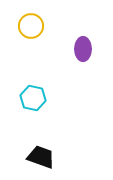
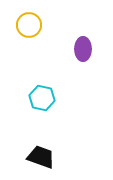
yellow circle: moved 2 px left, 1 px up
cyan hexagon: moved 9 px right
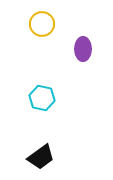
yellow circle: moved 13 px right, 1 px up
black trapezoid: rotated 124 degrees clockwise
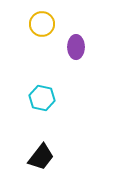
purple ellipse: moved 7 px left, 2 px up
black trapezoid: rotated 16 degrees counterclockwise
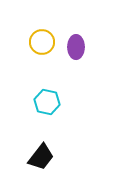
yellow circle: moved 18 px down
cyan hexagon: moved 5 px right, 4 px down
